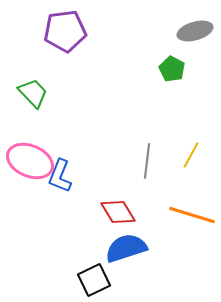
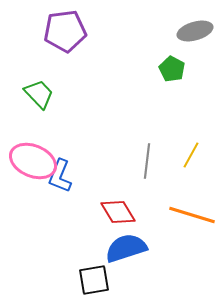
green trapezoid: moved 6 px right, 1 px down
pink ellipse: moved 3 px right
black square: rotated 16 degrees clockwise
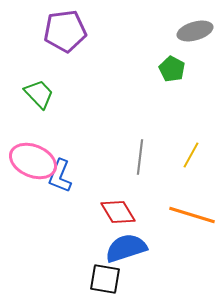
gray line: moved 7 px left, 4 px up
black square: moved 11 px right, 1 px up; rotated 20 degrees clockwise
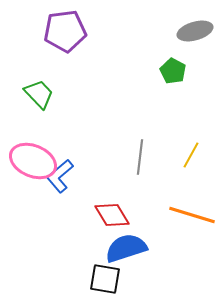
green pentagon: moved 1 px right, 2 px down
blue L-shape: rotated 28 degrees clockwise
red diamond: moved 6 px left, 3 px down
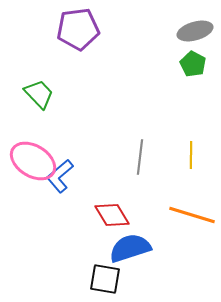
purple pentagon: moved 13 px right, 2 px up
green pentagon: moved 20 px right, 7 px up
yellow line: rotated 28 degrees counterclockwise
pink ellipse: rotated 9 degrees clockwise
blue semicircle: moved 4 px right
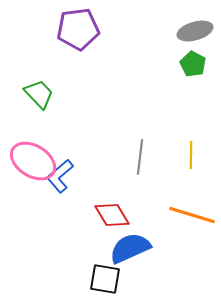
blue semicircle: rotated 6 degrees counterclockwise
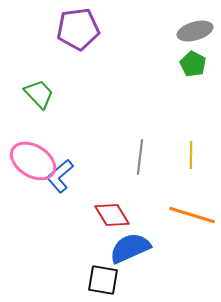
black square: moved 2 px left, 1 px down
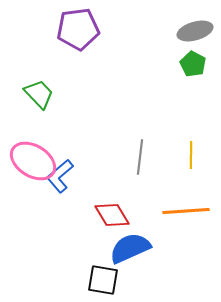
orange line: moved 6 px left, 4 px up; rotated 21 degrees counterclockwise
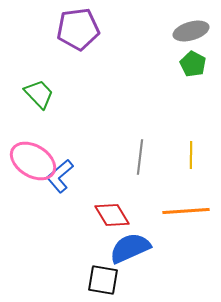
gray ellipse: moved 4 px left
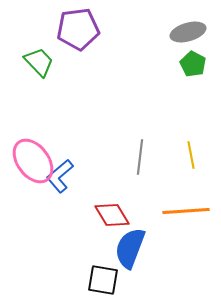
gray ellipse: moved 3 px left, 1 px down
green trapezoid: moved 32 px up
yellow line: rotated 12 degrees counterclockwise
pink ellipse: rotated 21 degrees clockwise
blue semicircle: rotated 45 degrees counterclockwise
